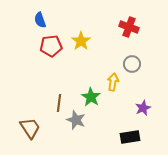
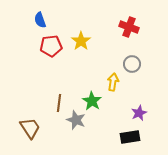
green star: moved 1 px right, 4 px down
purple star: moved 4 px left, 5 px down
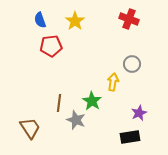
red cross: moved 8 px up
yellow star: moved 6 px left, 20 px up
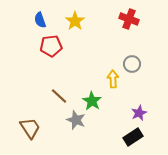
yellow arrow: moved 3 px up; rotated 12 degrees counterclockwise
brown line: moved 7 px up; rotated 54 degrees counterclockwise
black rectangle: moved 3 px right; rotated 24 degrees counterclockwise
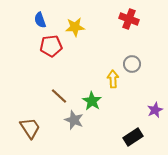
yellow star: moved 6 px down; rotated 30 degrees clockwise
purple star: moved 16 px right, 3 px up
gray star: moved 2 px left
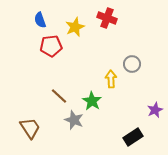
red cross: moved 22 px left, 1 px up
yellow star: rotated 18 degrees counterclockwise
yellow arrow: moved 2 px left
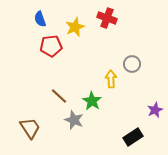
blue semicircle: moved 1 px up
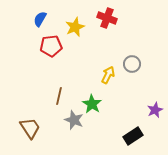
blue semicircle: rotated 49 degrees clockwise
yellow arrow: moved 3 px left, 4 px up; rotated 30 degrees clockwise
brown line: rotated 60 degrees clockwise
green star: moved 3 px down
black rectangle: moved 1 px up
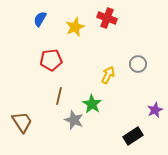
red pentagon: moved 14 px down
gray circle: moved 6 px right
brown trapezoid: moved 8 px left, 6 px up
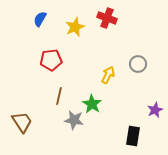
gray star: rotated 12 degrees counterclockwise
black rectangle: rotated 48 degrees counterclockwise
